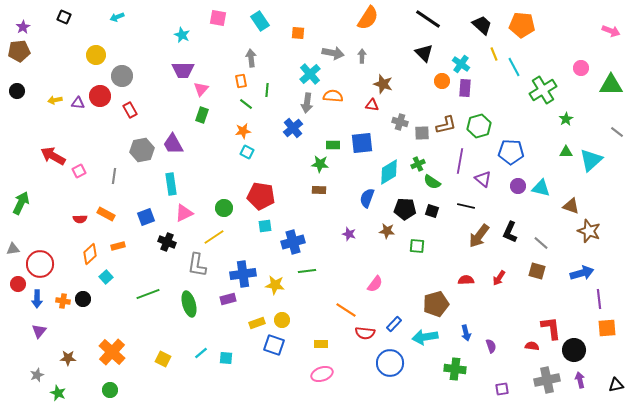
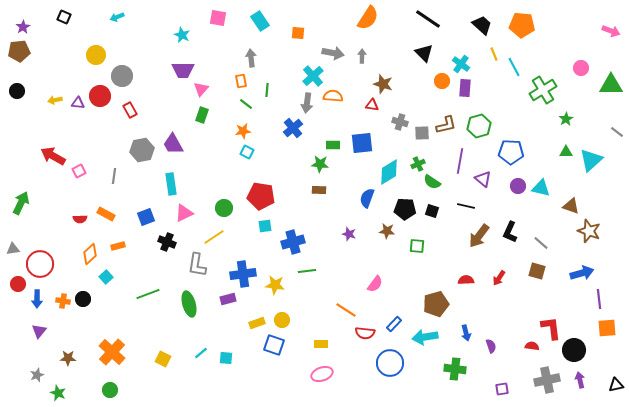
cyan cross at (310, 74): moved 3 px right, 2 px down
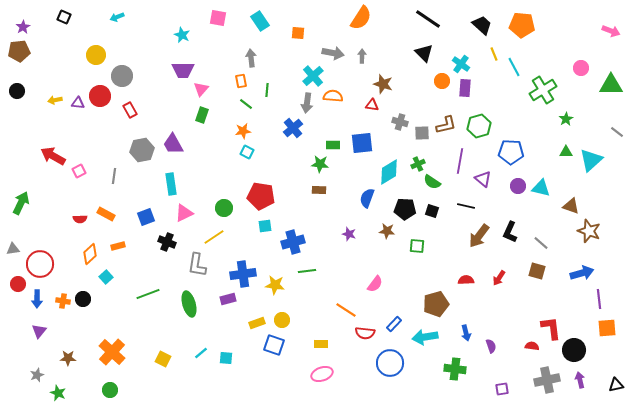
orange semicircle at (368, 18): moved 7 px left
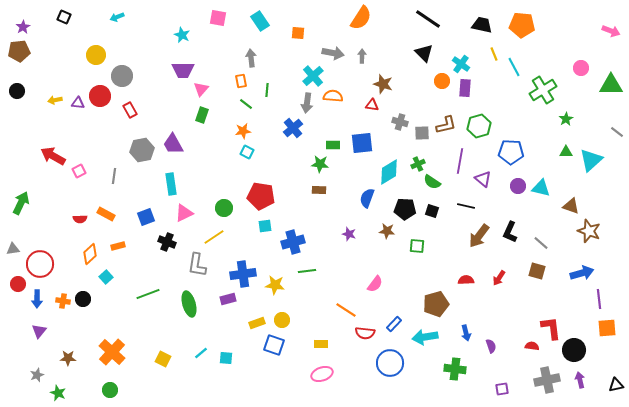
black trapezoid at (482, 25): rotated 30 degrees counterclockwise
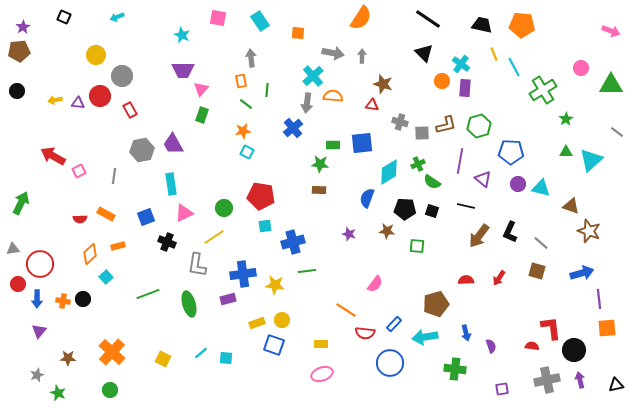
purple circle at (518, 186): moved 2 px up
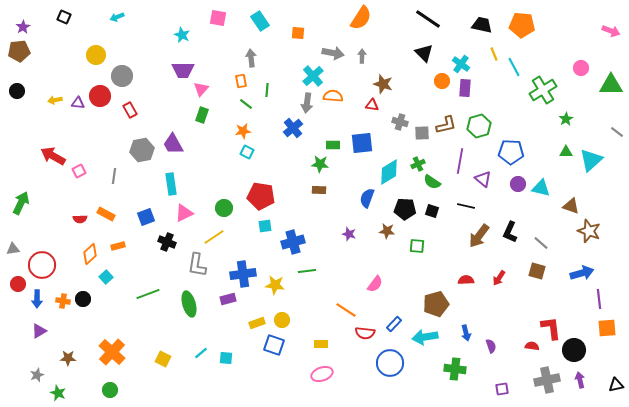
red circle at (40, 264): moved 2 px right, 1 px down
purple triangle at (39, 331): rotated 21 degrees clockwise
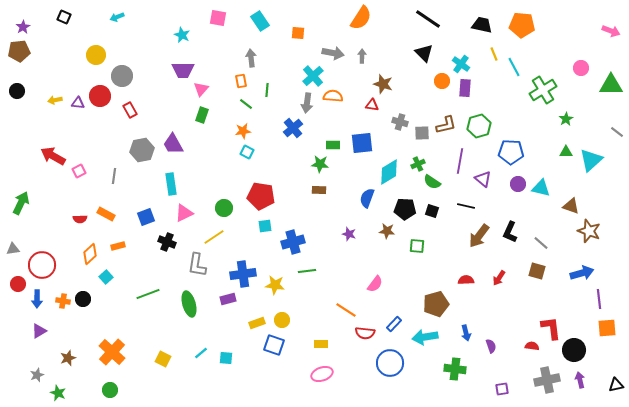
brown star at (68, 358): rotated 21 degrees counterclockwise
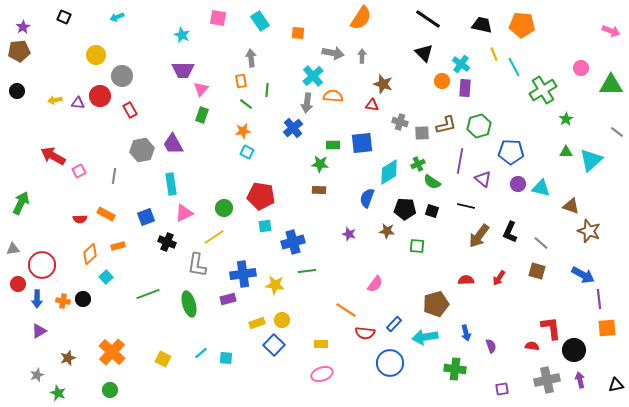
blue arrow at (582, 273): moved 1 px right, 2 px down; rotated 45 degrees clockwise
blue square at (274, 345): rotated 25 degrees clockwise
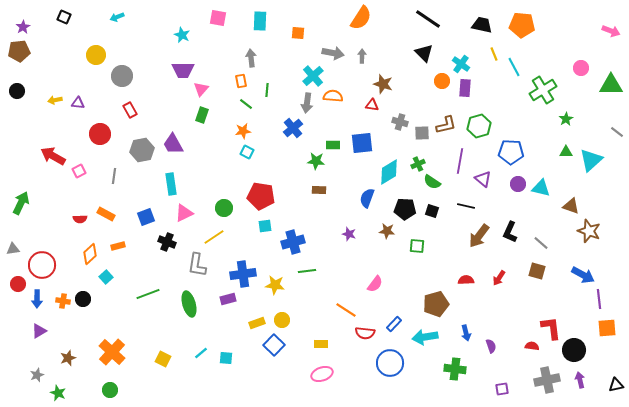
cyan rectangle at (260, 21): rotated 36 degrees clockwise
red circle at (100, 96): moved 38 px down
green star at (320, 164): moved 4 px left, 3 px up
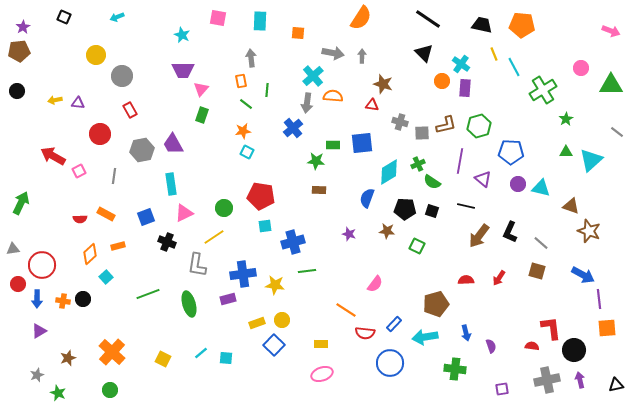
green square at (417, 246): rotated 21 degrees clockwise
